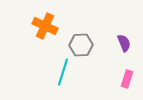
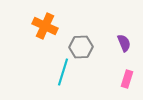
gray hexagon: moved 2 px down
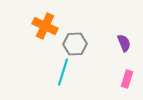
gray hexagon: moved 6 px left, 3 px up
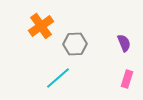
orange cross: moved 4 px left; rotated 30 degrees clockwise
cyan line: moved 5 px left, 6 px down; rotated 32 degrees clockwise
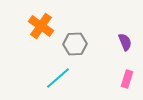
orange cross: rotated 20 degrees counterclockwise
purple semicircle: moved 1 px right, 1 px up
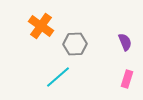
cyan line: moved 1 px up
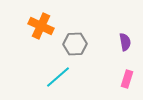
orange cross: rotated 10 degrees counterclockwise
purple semicircle: rotated 12 degrees clockwise
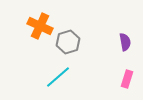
orange cross: moved 1 px left
gray hexagon: moved 7 px left, 2 px up; rotated 15 degrees counterclockwise
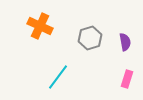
gray hexagon: moved 22 px right, 4 px up
cyan line: rotated 12 degrees counterclockwise
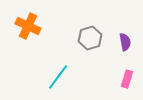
orange cross: moved 12 px left
